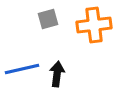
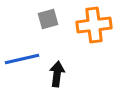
blue line: moved 10 px up
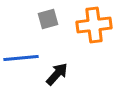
blue line: moved 1 px left, 1 px up; rotated 8 degrees clockwise
black arrow: rotated 35 degrees clockwise
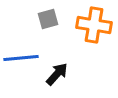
orange cross: rotated 16 degrees clockwise
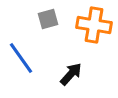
blue line: rotated 60 degrees clockwise
black arrow: moved 14 px right
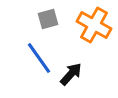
orange cross: rotated 20 degrees clockwise
blue line: moved 18 px right
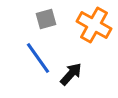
gray square: moved 2 px left
blue line: moved 1 px left
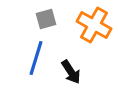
blue line: moved 2 px left; rotated 52 degrees clockwise
black arrow: moved 2 px up; rotated 105 degrees clockwise
